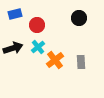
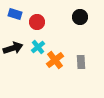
blue rectangle: rotated 32 degrees clockwise
black circle: moved 1 px right, 1 px up
red circle: moved 3 px up
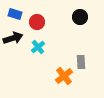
black arrow: moved 10 px up
orange cross: moved 9 px right, 16 px down
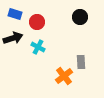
cyan cross: rotated 24 degrees counterclockwise
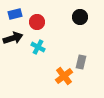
blue rectangle: rotated 32 degrees counterclockwise
gray rectangle: rotated 16 degrees clockwise
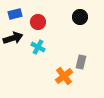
red circle: moved 1 px right
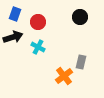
blue rectangle: rotated 56 degrees counterclockwise
black arrow: moved 1 px up
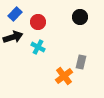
blue rectangle: rotated 24 degrees clockwise
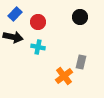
black arrow: rotated 30 degrees clockwise
cyan cross: rotated 16 degrees counterclockwise
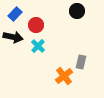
black circle: moved 3 px left, 6 px up
red circle: moved 2 px left, 3 px down
cyan cross: moved 1 px up; rotated 32 degrees clockwise
